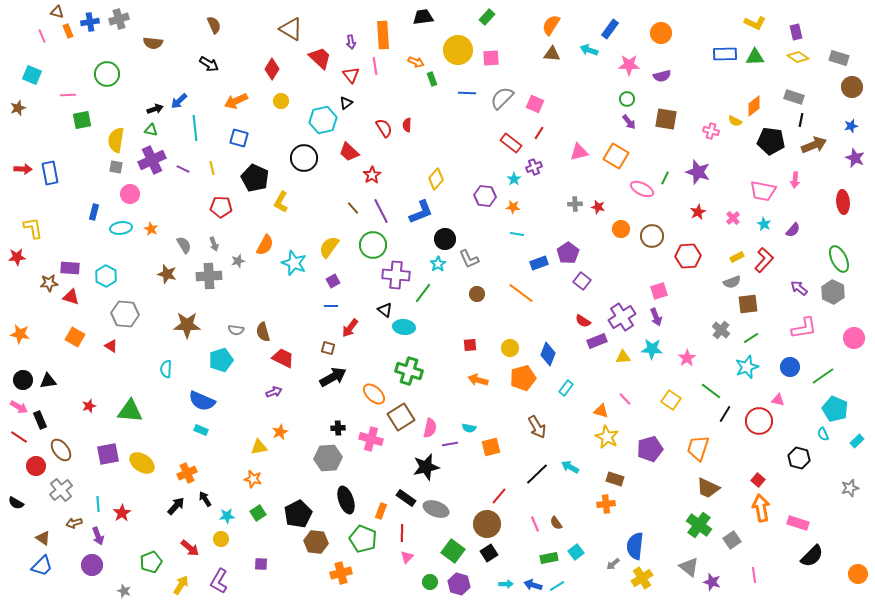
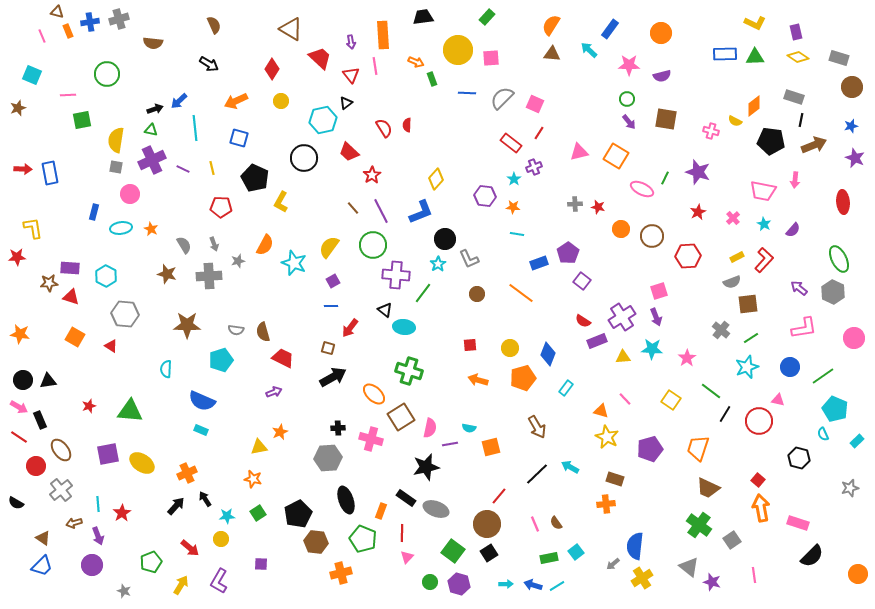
cyan arrow at (589, 50): rotated 24 degrees clockwise
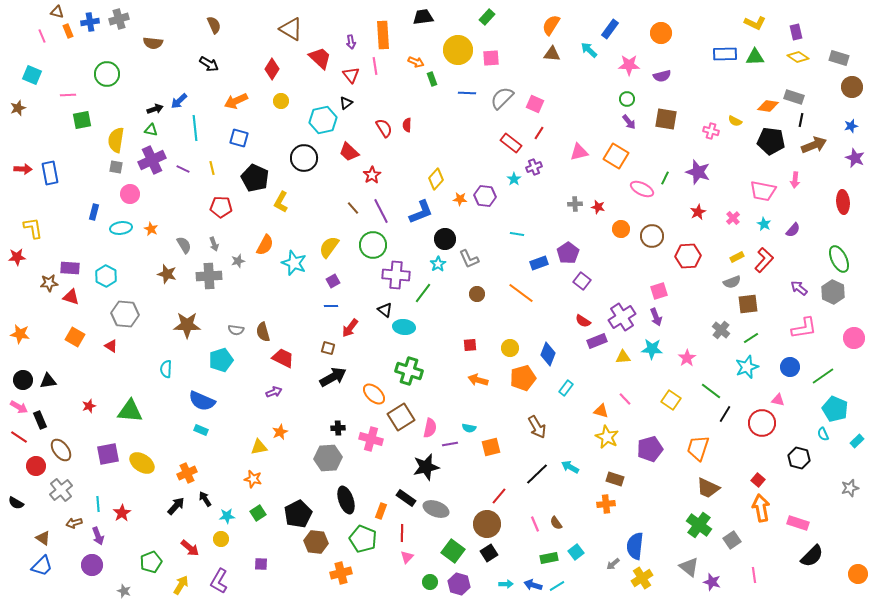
orange diamond at (754, 106): moved 14 px right; rotated 45 degrees clockwise
orange star at (513, 207): moved 53 px left, 8 px up
red circle at (759, 421): moved 3 px right, 2 px down
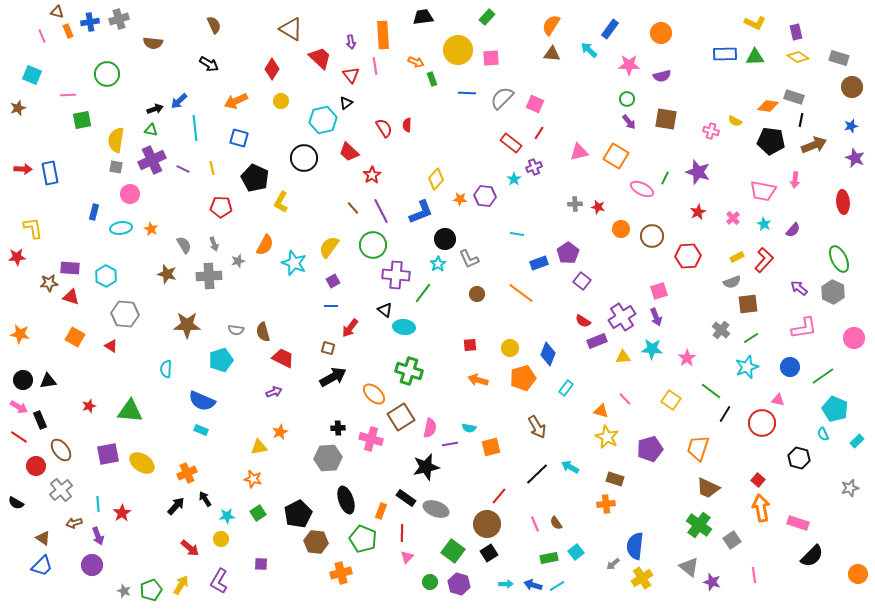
green pentagon at (151, 562): moved 28 px down
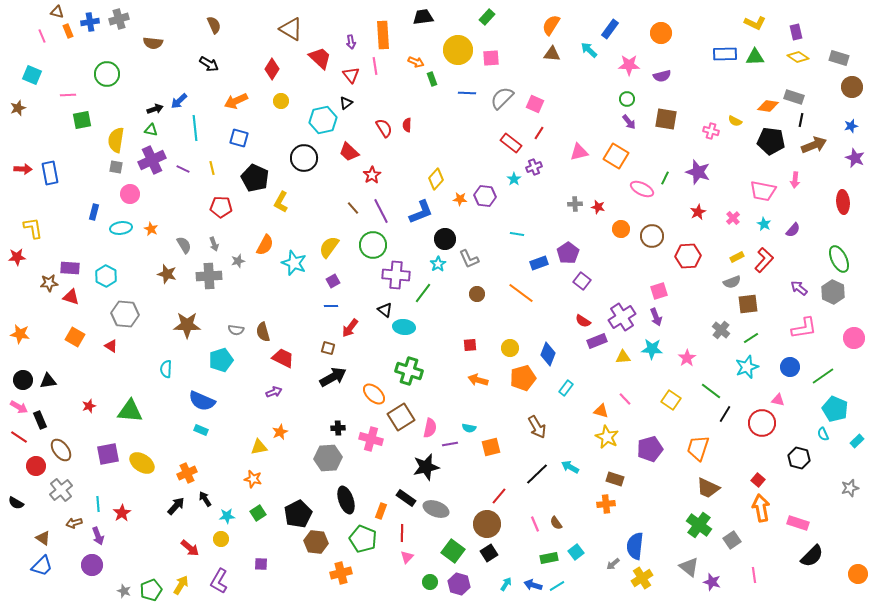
cyan arrow at (506, 584): rotated 56 degrees counterclockwise
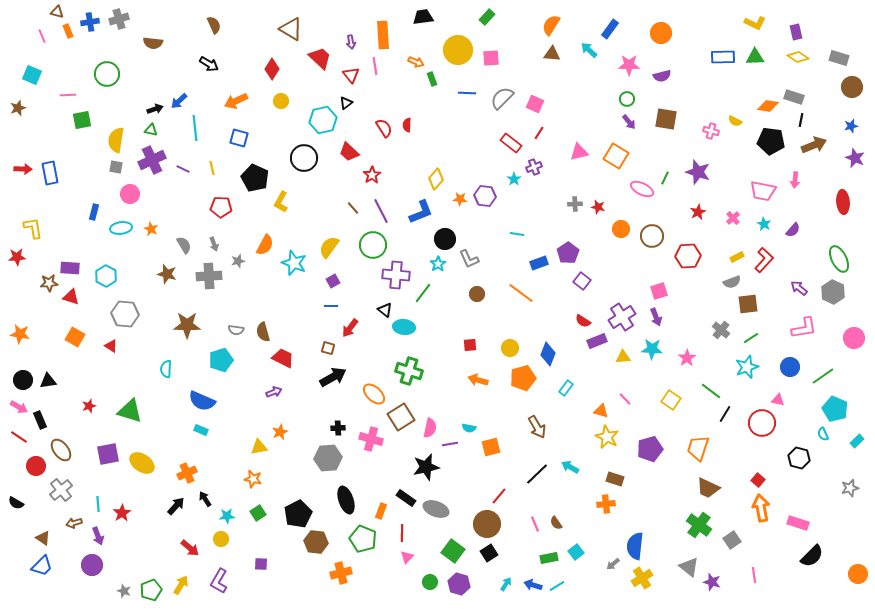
blue rectangle at (725, 54): moved 2 px left, 3 px down
green triangle at (130, 411): rotated 12 degrees clockwise
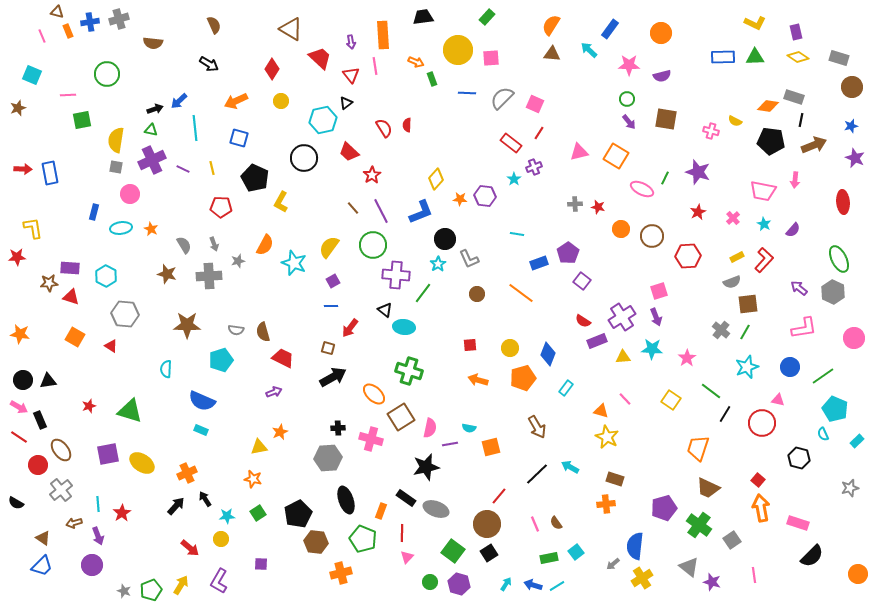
green line at (751, 338): moved 6 px left, 6 px up; rotated 28 degrees counterclockwise
purple pentagon at (650, 449): moved 14 px right, 59 px down
red circle at (36, 466): moved 2 px right, 1 px up
